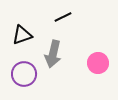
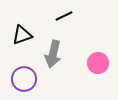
black line: moved 1 px right, 1 px up
purple circle: moved 5 px down
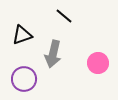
black line: rotated 66 degrees clockwise
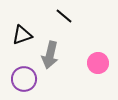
gray arrow: moved 3 px left, 1 px down
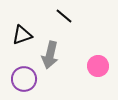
pink circle: moved 3 px down
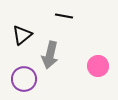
black line: rotated 30 degrees counterclockwise
black triangle: rotated 20 degrees counterclockwise
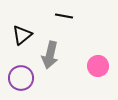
purple circle: moved 3 px left, 1 px up
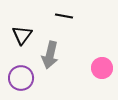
black triangle: rotated 15 degrees counterclockwise
pink circle: moved 4 px right, 2 px down
